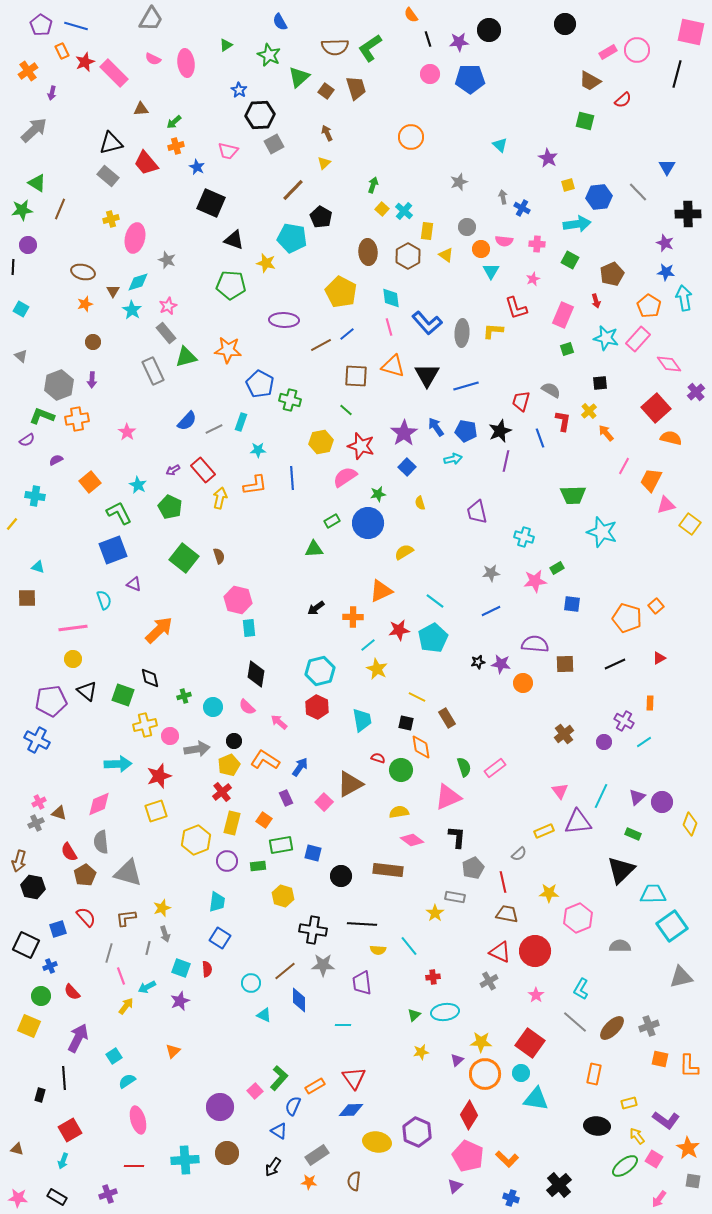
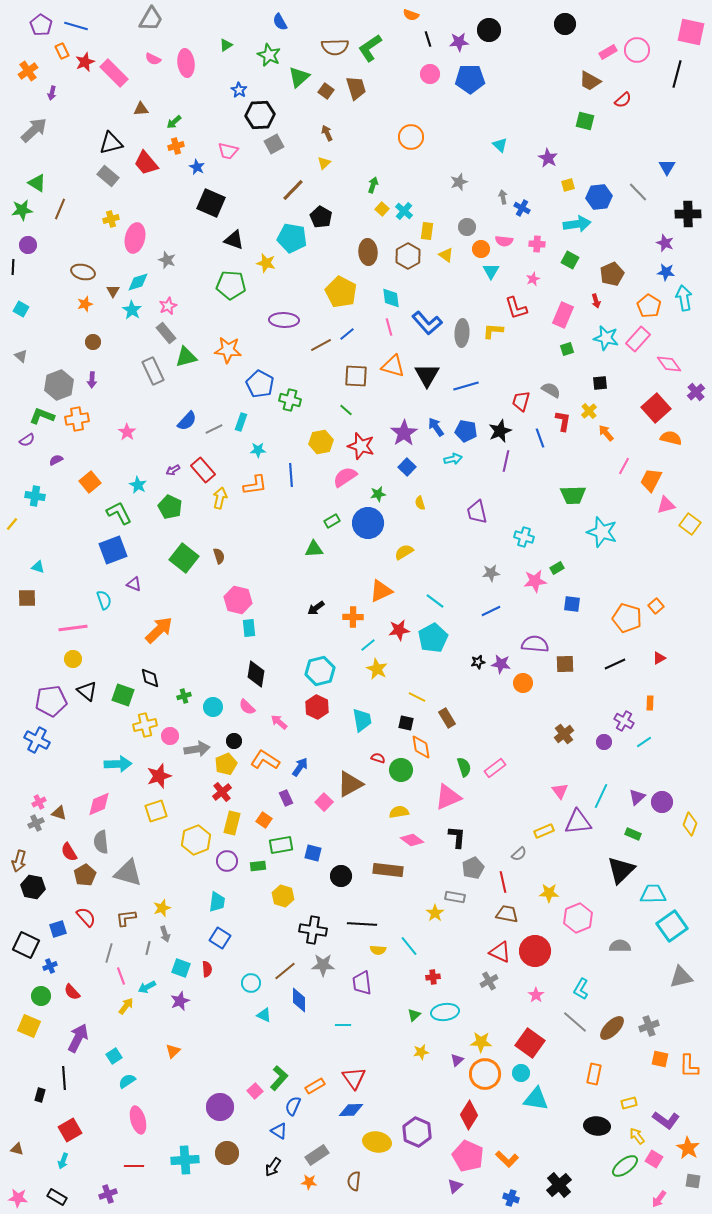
orange semicircle at (411, 15): rotated 35 degrees counterclockwise
blue line at (292, 478): moved 1 px left, 3 px up
yellow pentagon at (229, 765): moved 3 px left, 1 px up
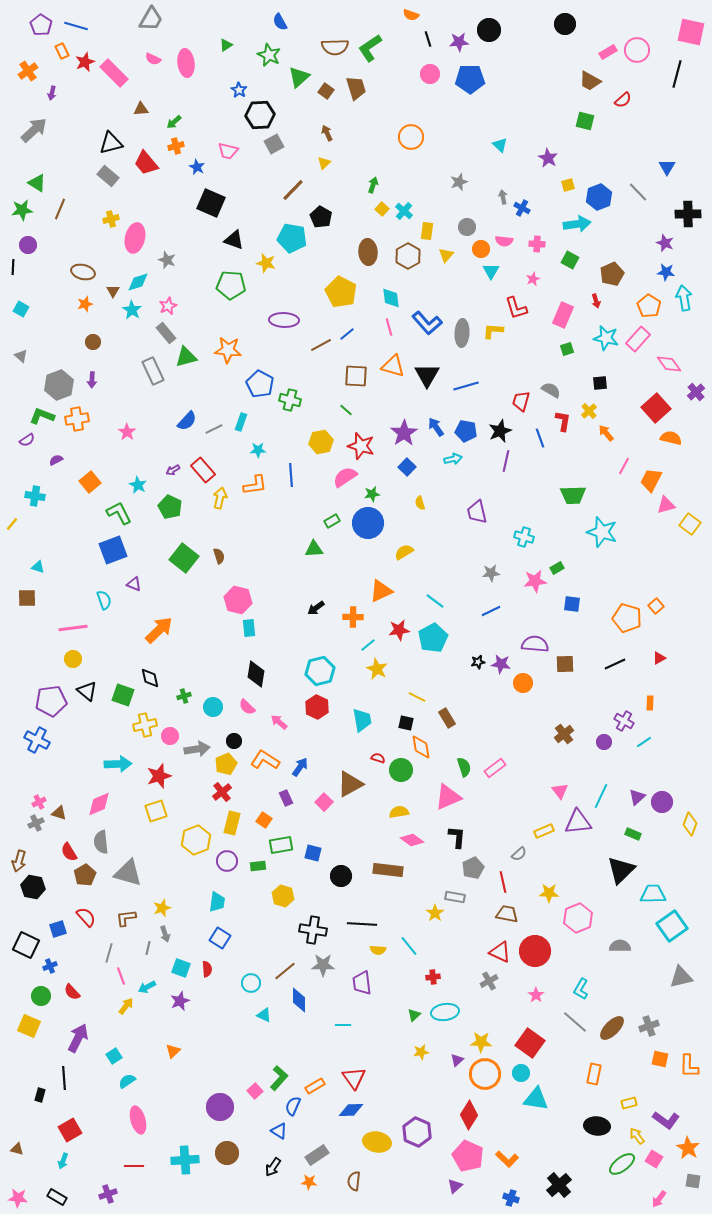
blue hexagon at (599, 197): rotated 15 degrees counterclockwise
yellow triangle at (446, 255): rotated 35 degrees clockwise
green star at (378, 494): moved 6 px left
green ellipse at (625, 1166): moved 3 px left, 2 px up
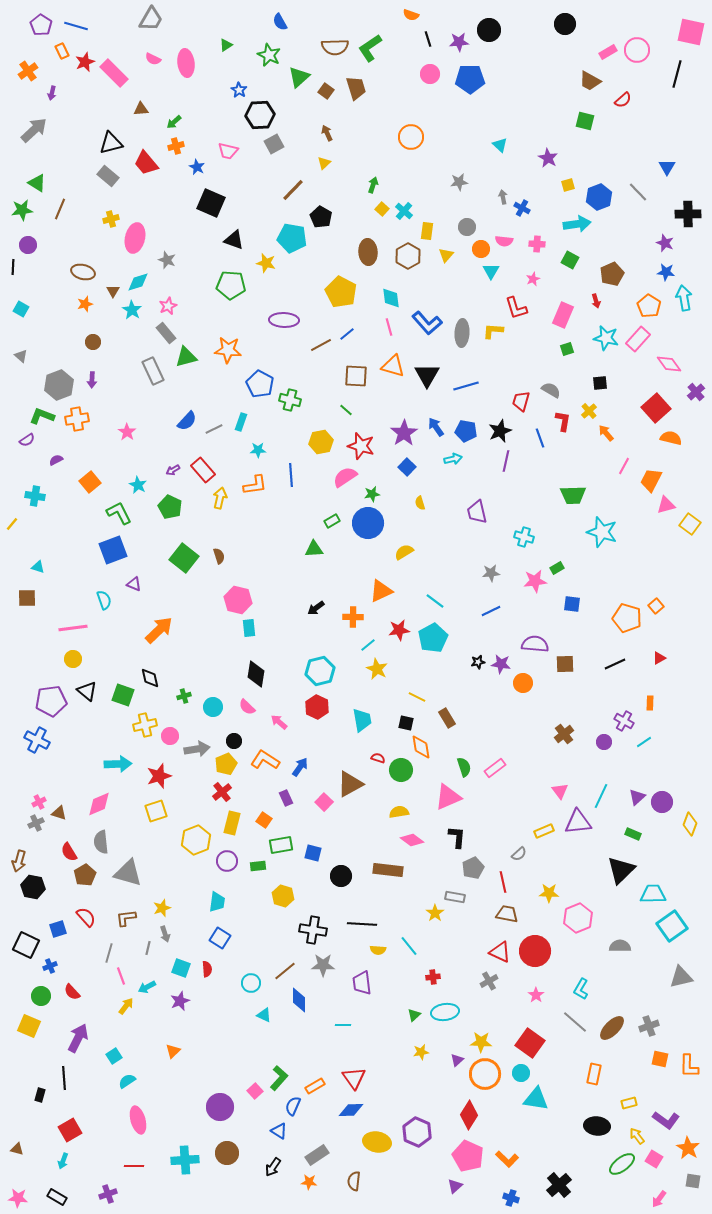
gray star at (459, 182): rotated 12 degrees clockwise
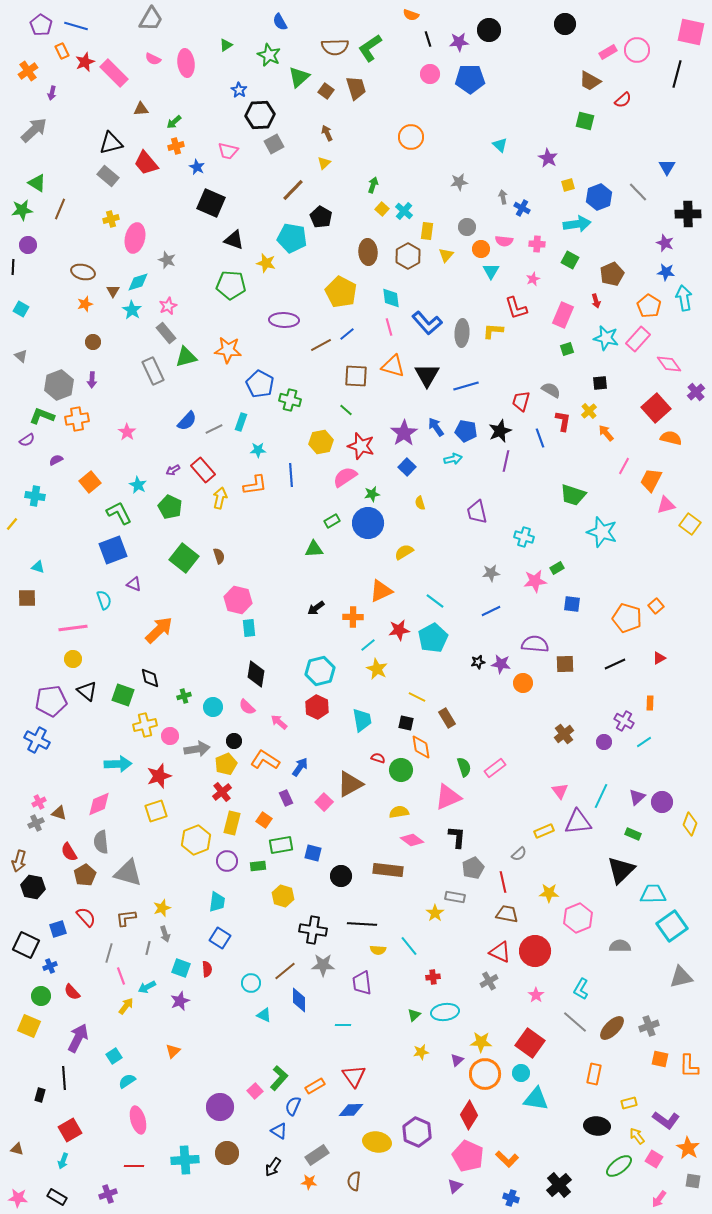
green trapezoid at (573, 495): rotated 20 degrees clockwise
red triangle at (354, 1078): moved 2 px up
green ellipse at (622, 1164): moved 3 px left, 2 px down
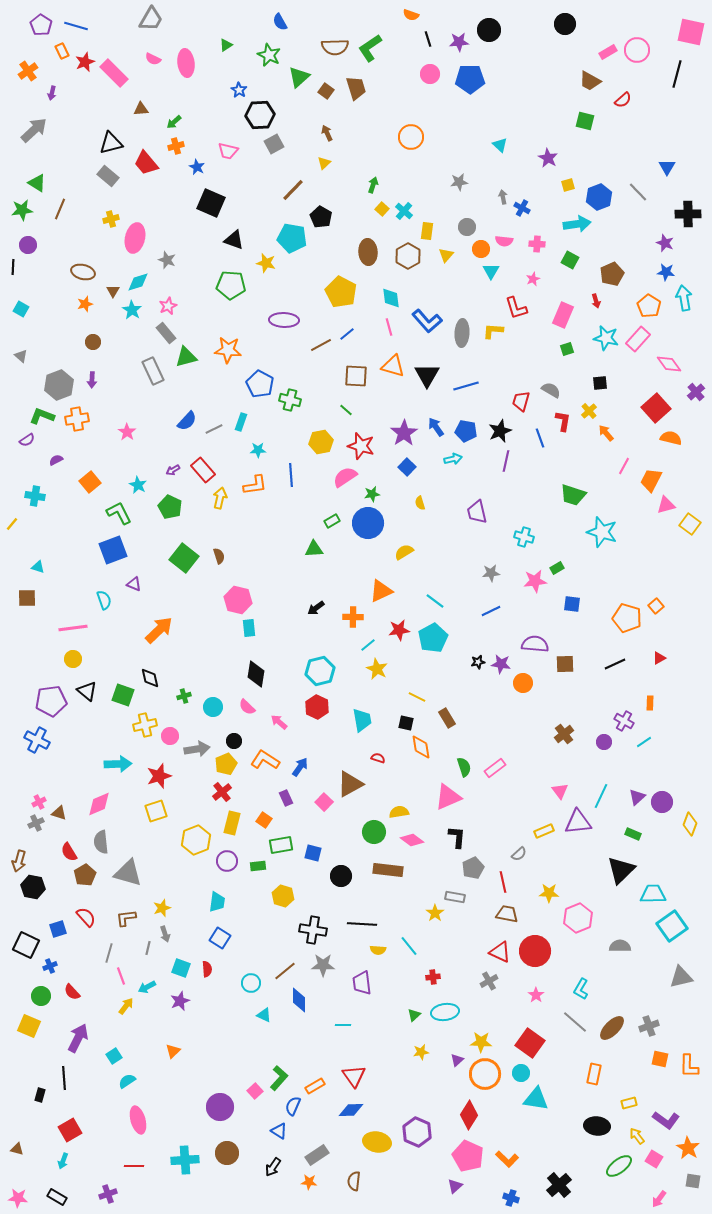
blue L-shape at (427, 323): moved 2 px up
green circle at (401, 770): moved 27 px left, 62 px down
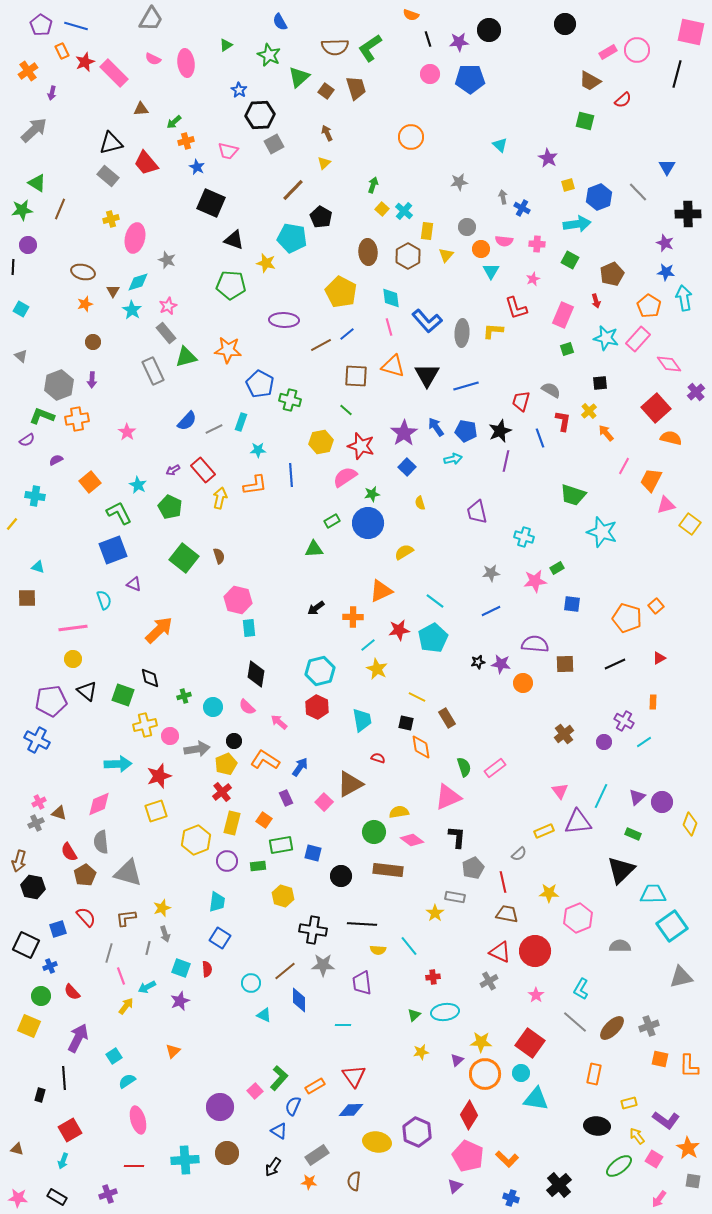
orange cross at (176, 146): moved 10 px right, 5 px up
orange rectangle at (650, 703): moved 3 px right, 1 px up
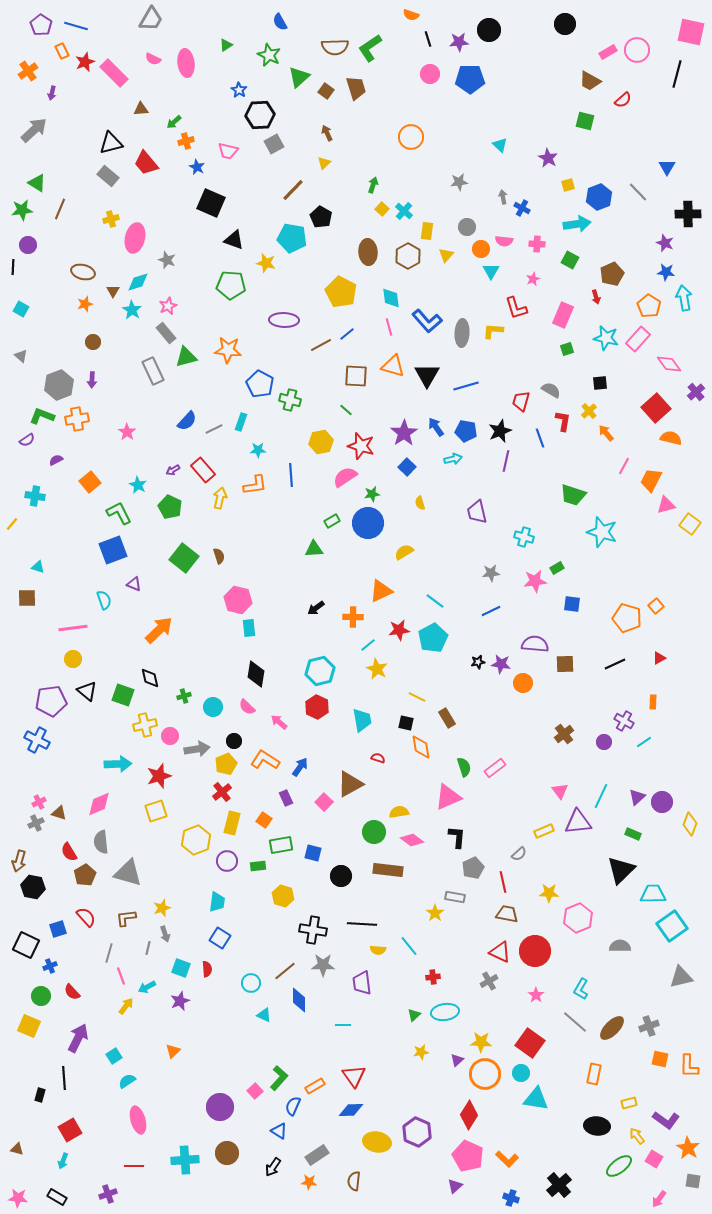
red arrow at (596, 301): moved 4 px up
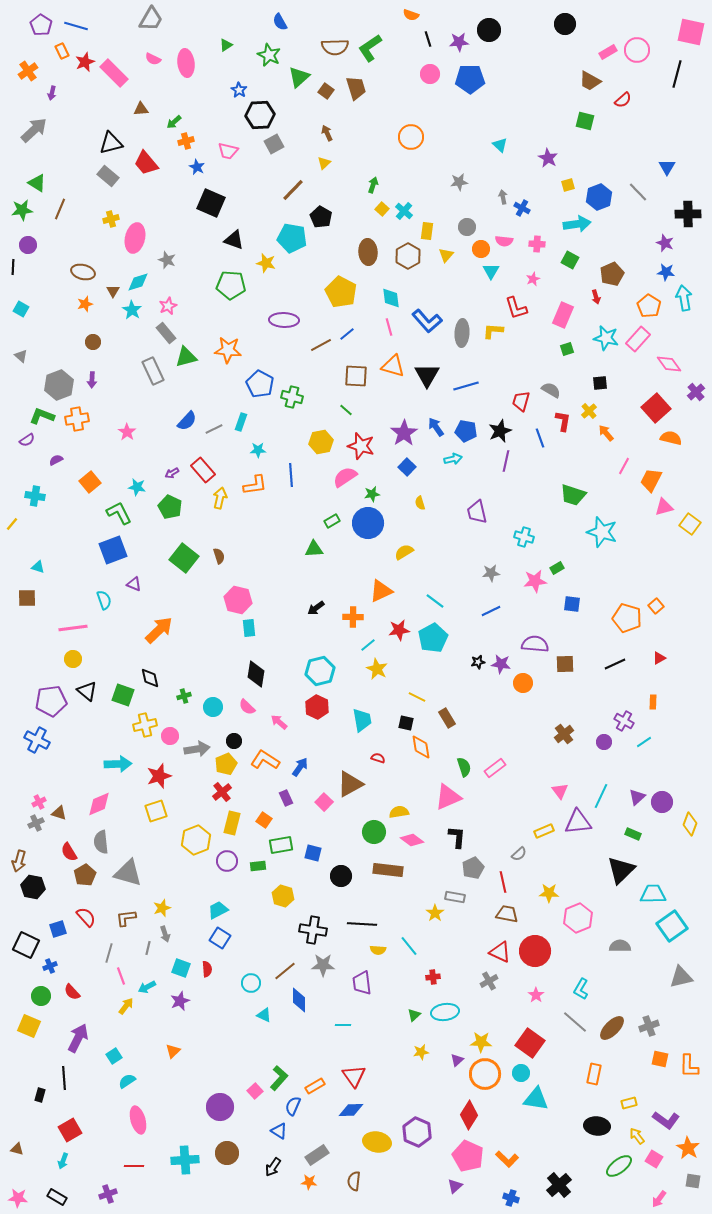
green cross at (290, 400): moved 2 px right, 3 px up
purple arrow at (173, 470): moved 1 px left, 3 px down
cyan star at (138, 485): moved 1 px left, 2 px down; rotated 18 degrees counterclockwise
pink triangle at (666, 505): moved 2 px left, 2 px down
cyan trapezoid at (217, 902): moved 1 px right, 8 px down; rotated 125 degrees counterclockwise
